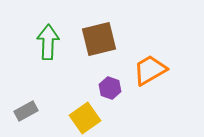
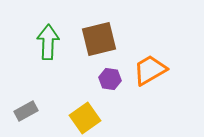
purple hexagon: moved 9 px up; rotated 10 degrees counterclockwise
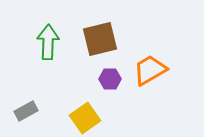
brown square: moved 1 px right
purple hexagon: rotated 10 degrees counterclockwise
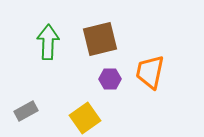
orange trapezoid: moved 2 px down; rotated 48 degrees counterclockwise
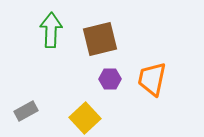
green arrow: moved 3 px right, 12 px up
orange trapezoid: moved 2 px right, 7 px down
yellow square: rotated 8 degrees counterclockwise
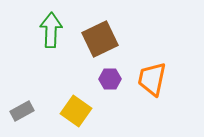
brown square: rotated 12 degrees counterclockwise
gray rectangle: moved 4 px left
yellow square: moved 9 px left, 7 px up; rotated 12 degrees counterclockwise
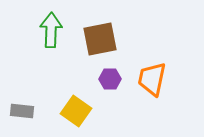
brown square: rotated 15 degrees clockwise
gray rectangle: rotated 35 degrees clockwise
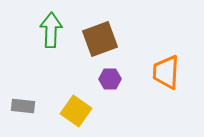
brown square: rotated 9 degrees counterclockwise
orange trapezoid: moved 14 px right, 7 px up; rotated 9 degrees counterclockwise
gray rectangle: moved 1 px right, 5 px up
